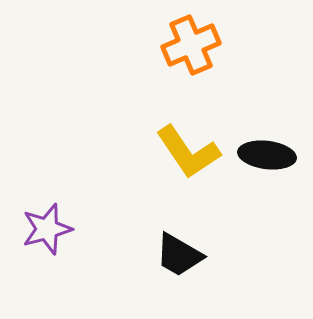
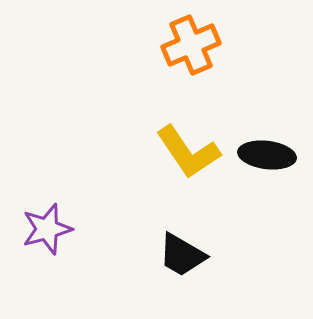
black trapezoid: moved 3 px right
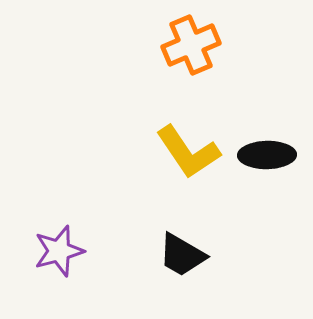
black ellipse: rotated 8 degrees counterclockwise
purple star: moved 12 px right, 22 px down
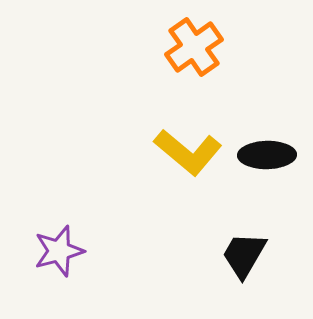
orange cross: moved 3 px right, 2 px down; rotated 12 degrees counterclockwise
yellow L-shape: rotated 16 degrees counterclockwise
black trapezoid: moved 62 px right; rotated 90 degrees clockwise
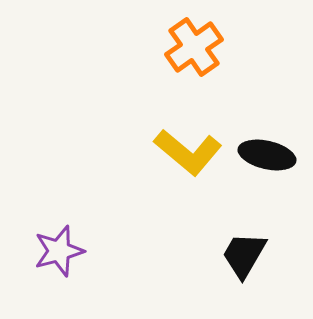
black ellipse: rotated 14 degrees clockwise
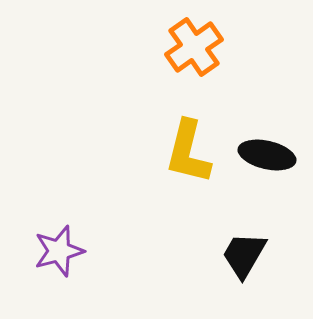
yellow L-shape: rotated 64 degrees clockwise
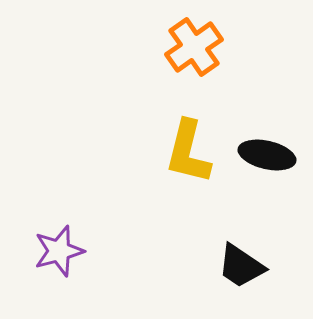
black trapezoid: moved 3 px left, 11 px down; rotated 86 degrees counterclockwise
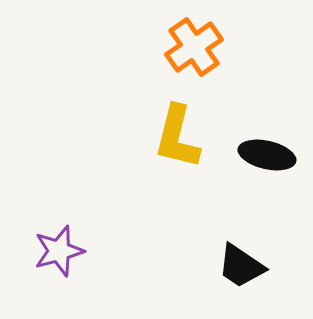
yellow L-shape: moved 11 px left, 15 px up
